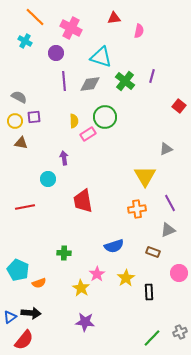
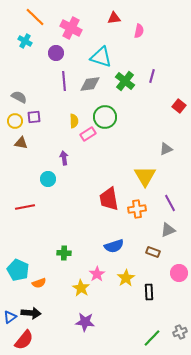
red trapezoid at (83, 201): moved 26 px right, 2 px up
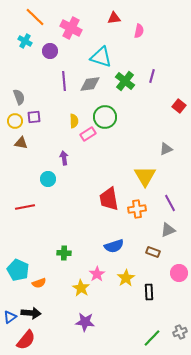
purple circle at (56, 53): moved 6 px left, 2 px up
gray semicircle at (19, 97): rotated 42 degrees clockwise
red semicircle at (24, 340): moved 2 px right
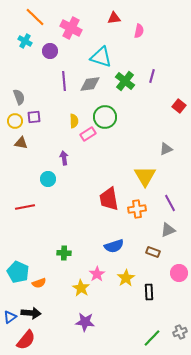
cyan pentagon at (18, 270): moved 2 px down
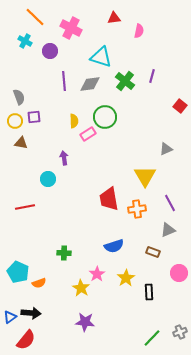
red square at (179, 106): moved 1 px right
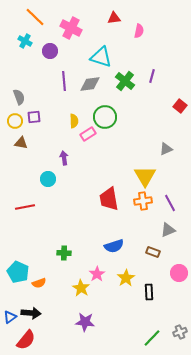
orange cross at (137, 209): moved 6 px right, 8 px up
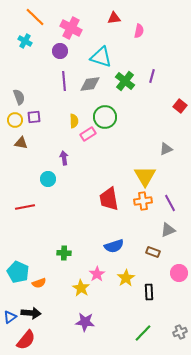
purple circle at (50, 51): moved 10 px right
yellow circle at (15, 121): moved 1 px up
green line at (152, 338): moved 9 px left, 5 px up
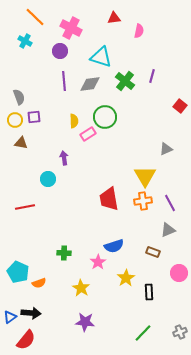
pink star at (97, 274): moved 1 px right, 12 px up
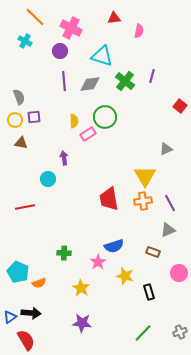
cyan triangle at (101, 57): moved 1 px right, 1 px up
yellow star at (126, 278): moved 1 px left, 2 px up; rotated 24 degrees counterclockwise
black rectangle at (149, 292): rotated 14 degrees counterclockwise
purple star at (85, 322): moved 3 px left, 1 px down
red semicircle at (26, 340): rotated 70 degrees counterclockwise
